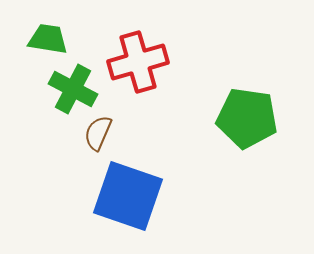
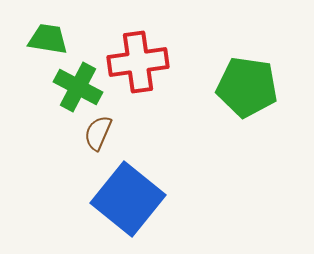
red cross: rotated 8 degrees clockwise
green cross: moved 5 px right, 2 px up
green pentagon: moved 31 px up
blue square: moved 3 px down; rotated 20 degrees clockwise
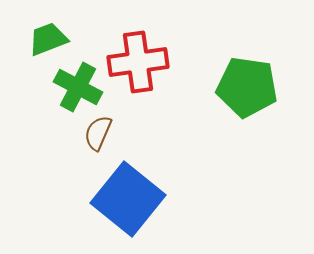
green trapezoid: rotated 30 degrees counterclockwise
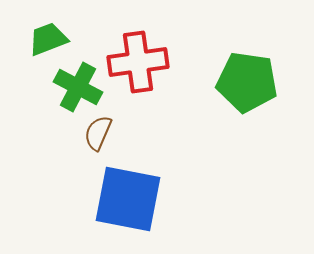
green pentagon: moved 5 px up
blue square: rotated 28 degrees counterclockwise
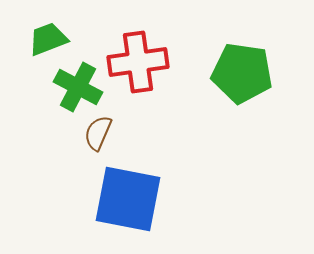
green pentagon: moved 5 px left, 9 px up
